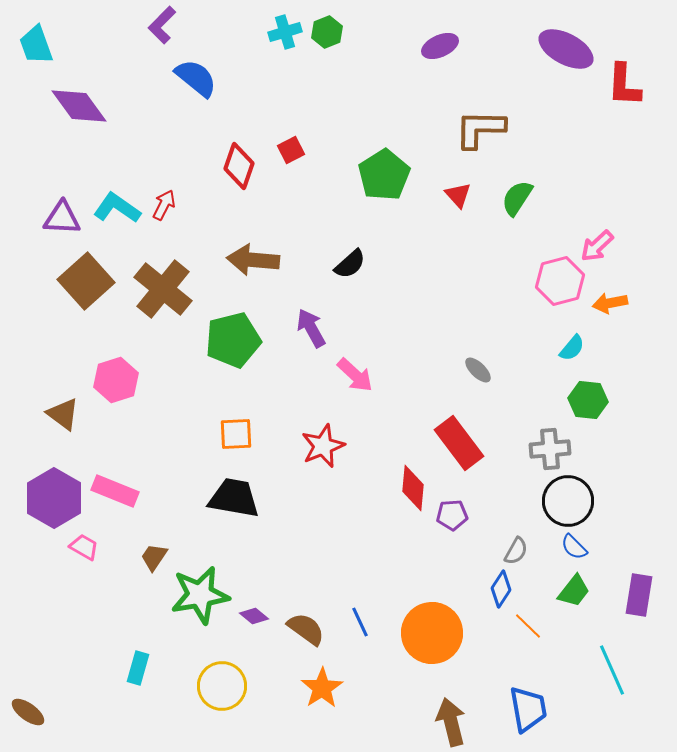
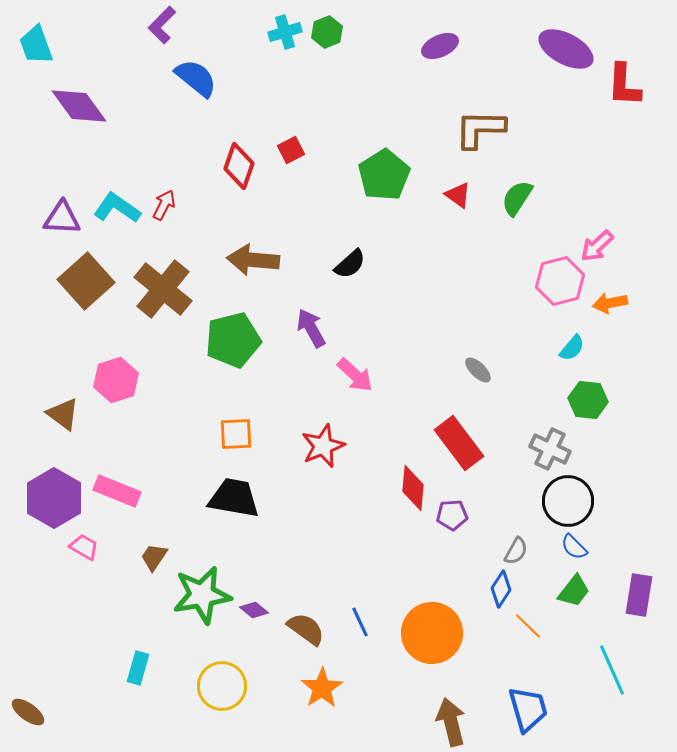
red triangle at (458, 195): rotated 12 degrees counterclockwise
gray cross at (550, 449): rotated 30 degrees clockwise
pink rectangle at (115, 491): moved 2 px right
green star at (200, 595): moved 2 px right
purple diamond at (254, 616): moved 6 px up
blue trapezoid at (528, 709): rotated 6 degrees counterclockwise
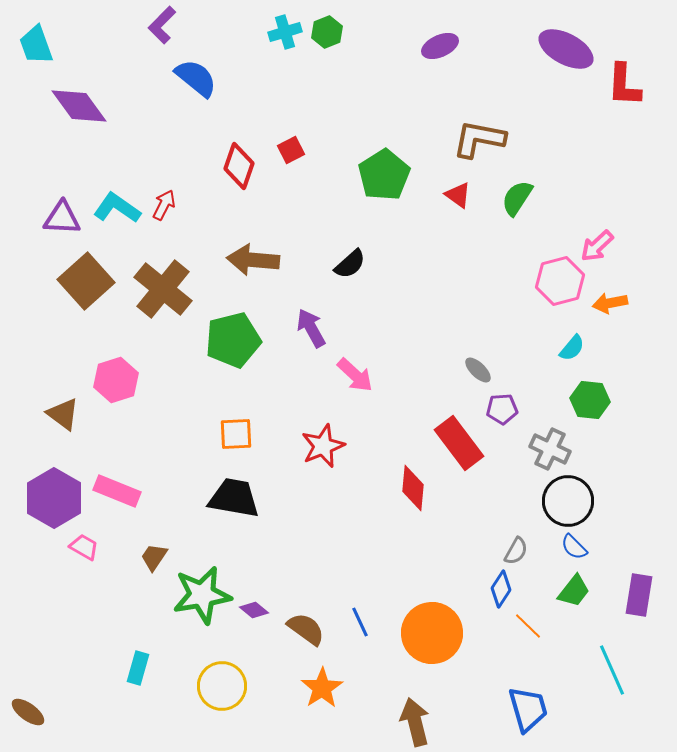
brown L-shape at (480, 129): moved 1 px left, 10 px down; rotated 10 degrees clockwise
green hexagon at (588, 400): moved 2 px right
purple pentagon at (452, 515): moved 50 px right, 106 px up
brown arrow at (451, 722): moved 36 px left
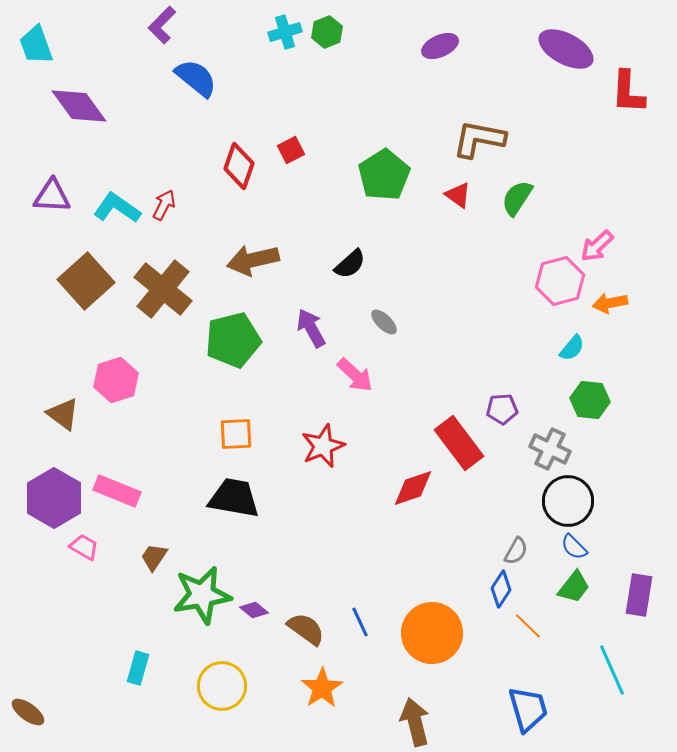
red L-shape at (624, 85): moved 4 px right, 7 px down
purple triangle at (62, 218): moved 10 px left, 22 px up
brown arrow at (253, 260): rotated 18 degrees counterclockwise
gray ellipse at (478, 370): moved 94 px left, 48 px up
red diamond at (413, 488): rotated 66 degrees clockwise
green trapezoid at (574, 591): moved 4 px up
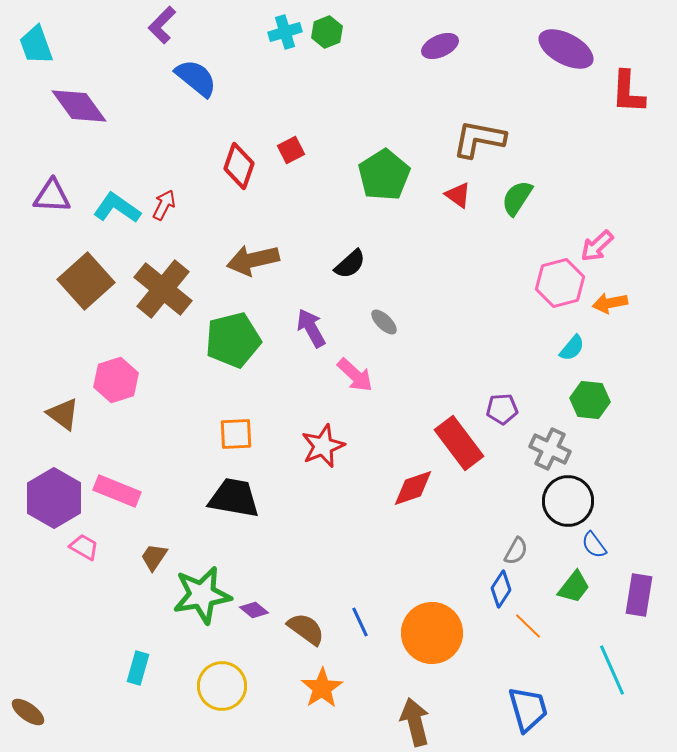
pink hexagon at (560, 281): moved 2 px down
blue semicircle at (574, 547): moved 20 px right, 2 px up; rotated 8 degrees clockwise
